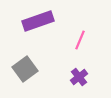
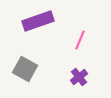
gray square: rotated 25 degrees counterclockwise
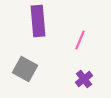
purple rectangle: rotated 76 degrees counterclockwise
purple cross: moved 5 px right, 2 px down
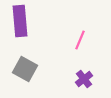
purple rectangle: moved 18 px left
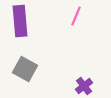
pink line: moved 4 px left, 24 px up
purple cross: moved 7 px down
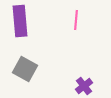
pink line: moved 4 px down; rotated 18 degrees counterclockwise
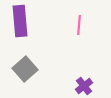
pink line: moved 3 px right, 5 px down
gray square: rotated 20 degrees clockwise
